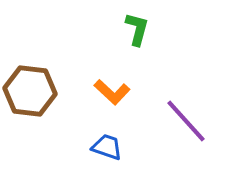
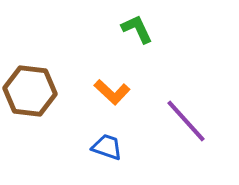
green L-shape: rotated 40 degrees counterclockwise
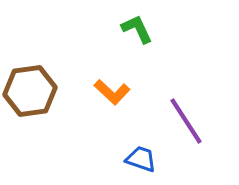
brown hexagon: rotated 15 degrees counterclockwise
purple line: rotated 9 degrees clockwise
blue trapezoid: moved 34 px right, 12 px down
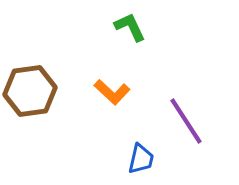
green L-shape: moved 7 px left, 2 px up
blue trapezoid: rotated 84 degrees clockwise
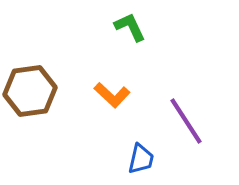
orange L-shape: moved 3 px down
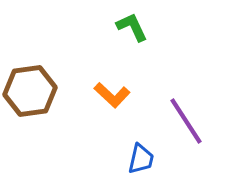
green L-shape: moved 2 px right
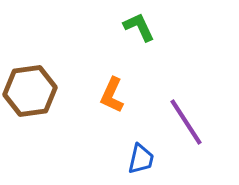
green L-shape: moved 7 px right
orange L-shape: rotated 72 degrees clockwise
purple line: moved 1 px down
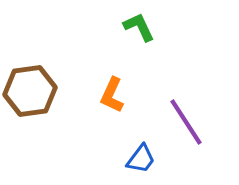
blue trapezoid: rotated 24 degrees clockwise
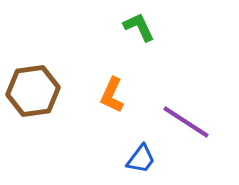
brown hexagon: moved 3 px right
purple line: rotated 24 degrees counterclockwise
